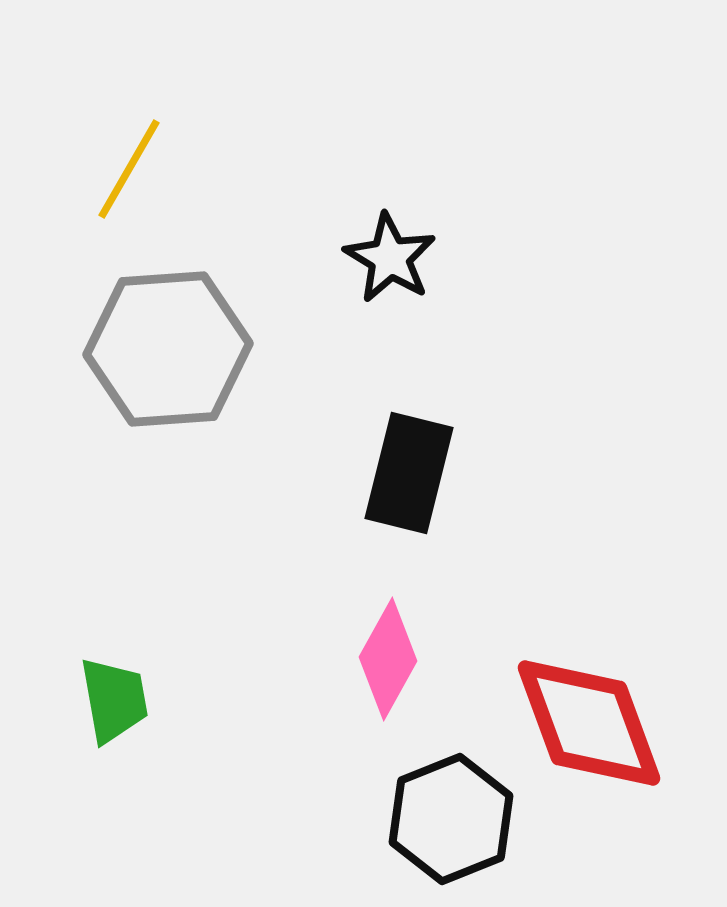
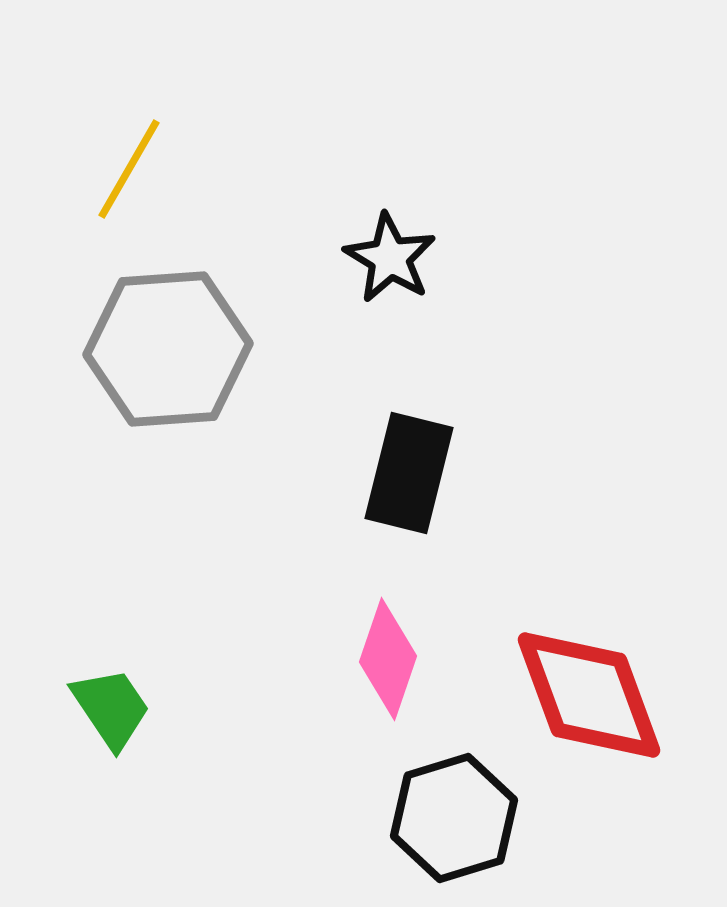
pink diamond: rotated 10 degrees counterclockwise
green trapezoid: moved 3 px left, 8 px down; rotated 24 degrees counterclockwise
red diamond: moved 28 px up
black hexagon: moved 3 px right, 1 px up; rotated 5 degrees clockwise
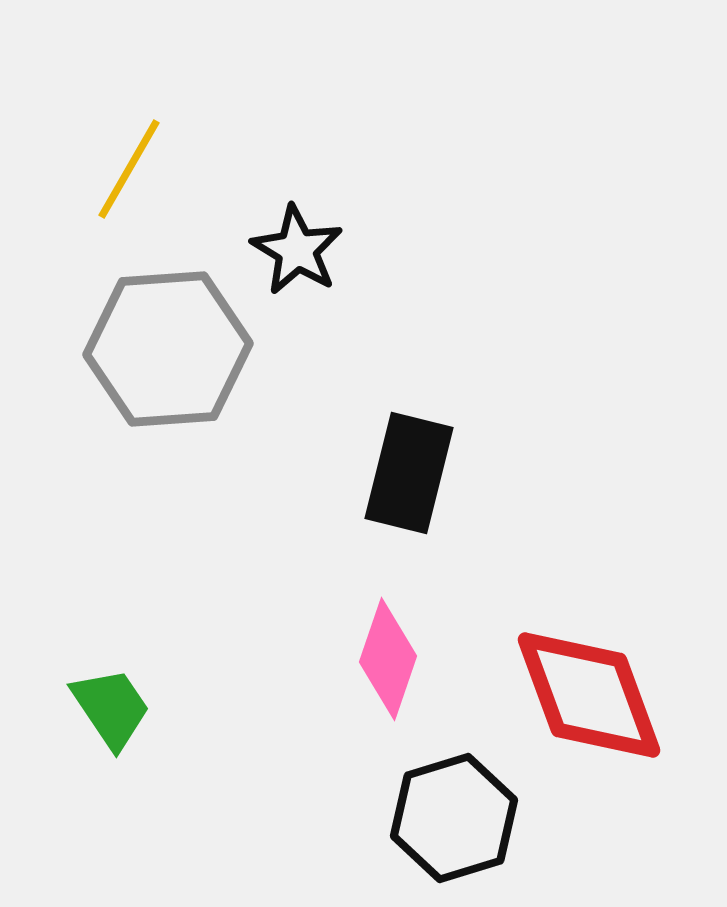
black star: moved 93 px left, 8 px up
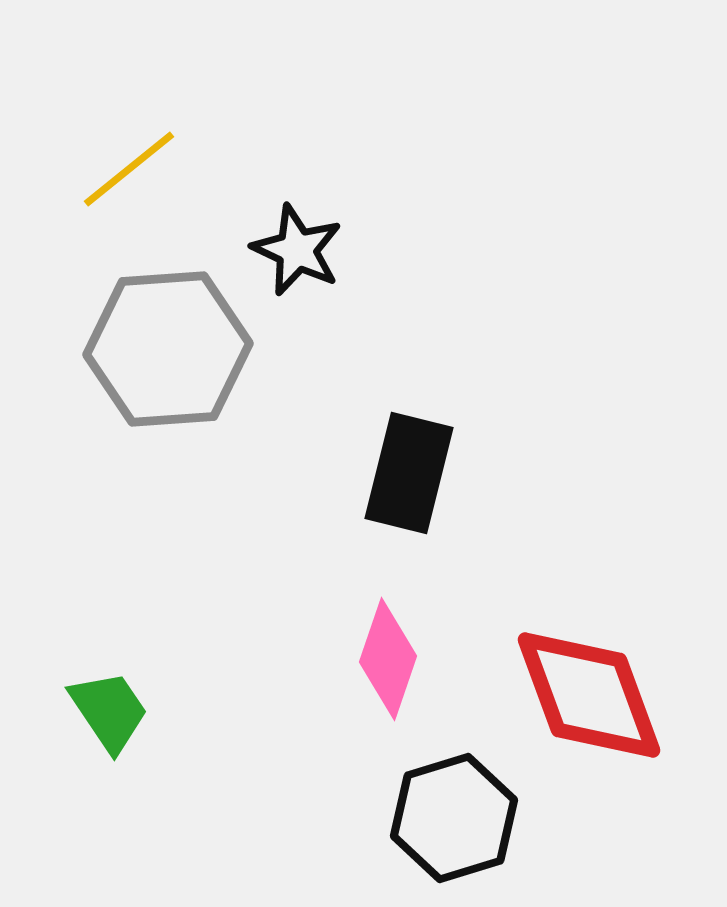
yellow line: rotated 21 degrees clockwise
black star: rotated 6 degrees counterclockwise
green trapezoid: moved 2 px left, 3 px down
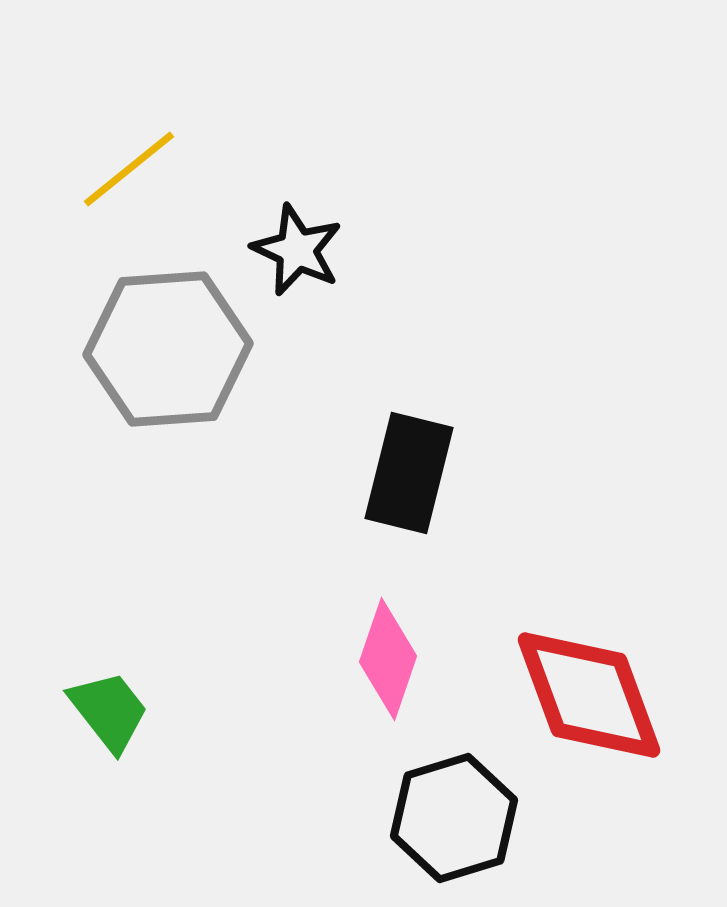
green trapezoid: rotated 4 degrees counterclockwise
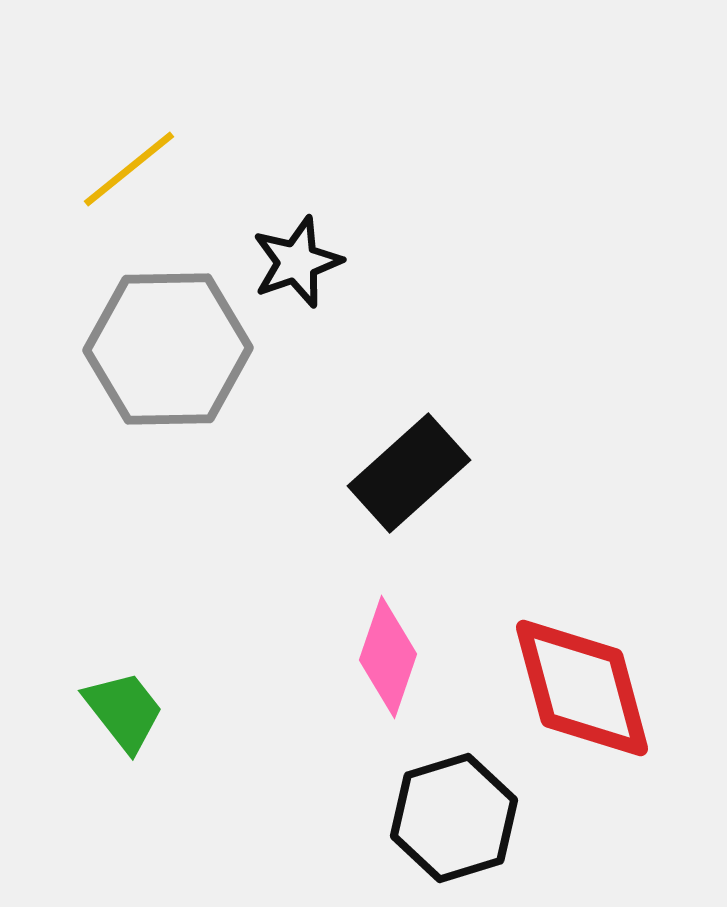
black star: moved 12 px down; rotated 28 degrees clockwise
gray hexagon: rotated 3 degrees clockwise
black rectangle: rotated 34 degrees clockwise
pink diamond: moved 2 px up
red diamond: moved 7 px left, 7 px up; rotated 5 degrees clockwise
green trapezoid: moved 15 px right
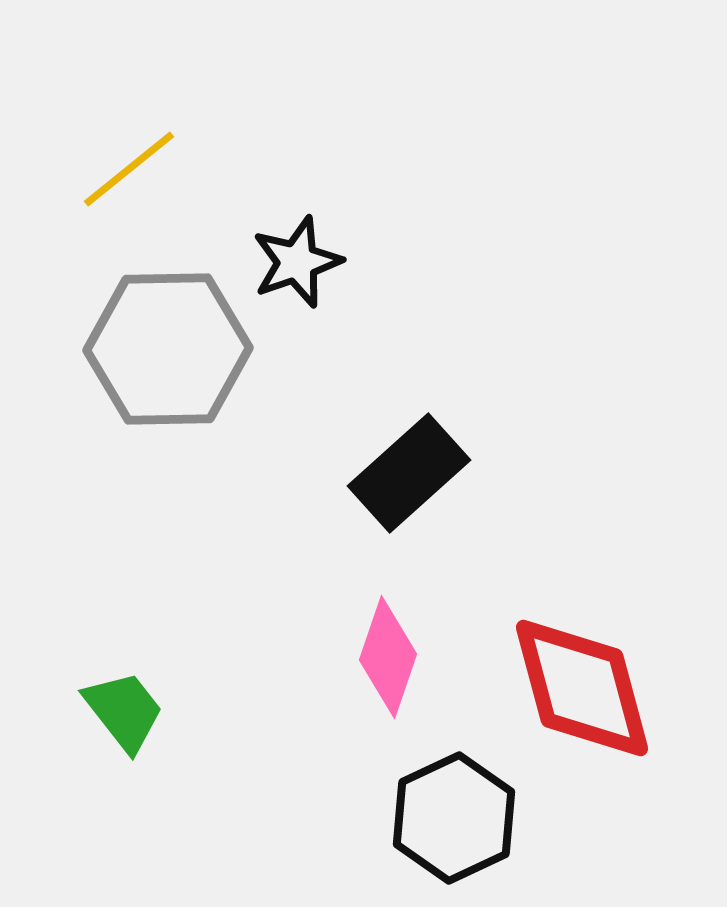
black hexagon: rotated 8 degrees counterclockwise
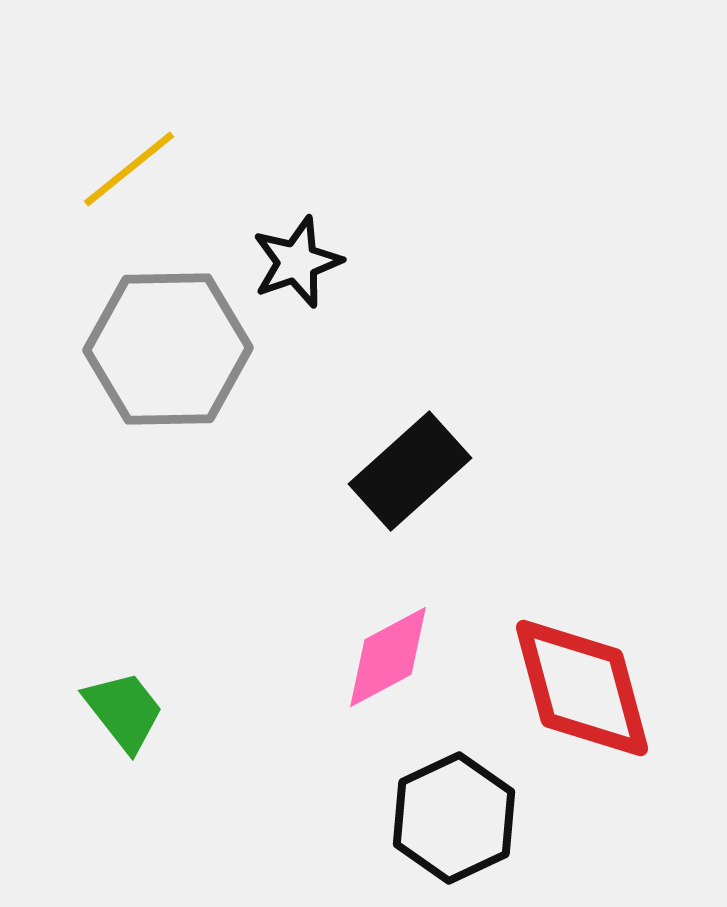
black rectangle: moved 1 px right, 2 px up
pink diamond: rotated 43 degrees clockwise
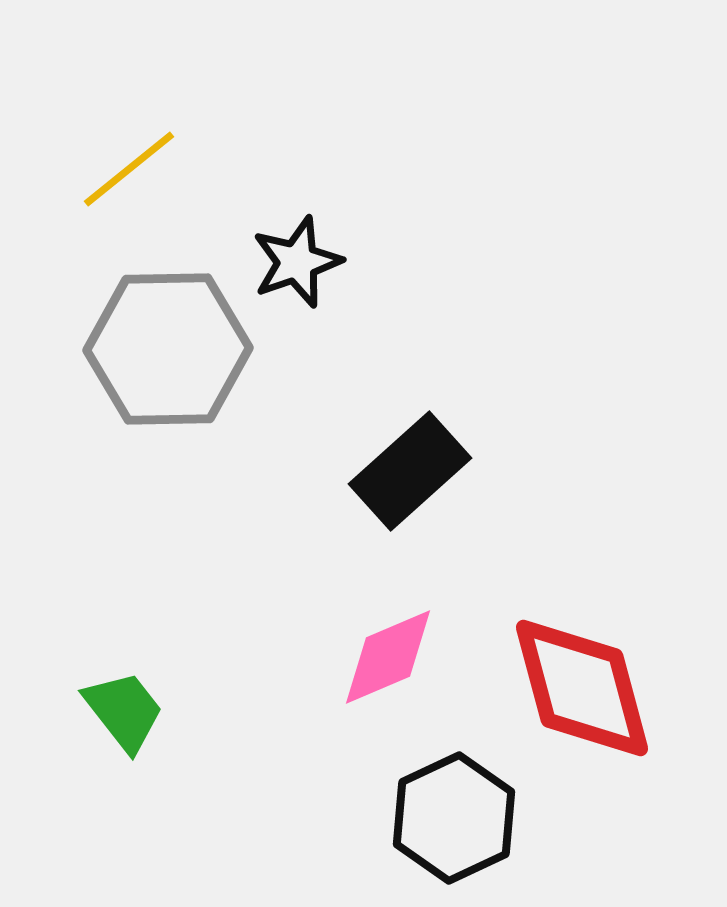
pink diamond: rotated 5 degrees clockwise
